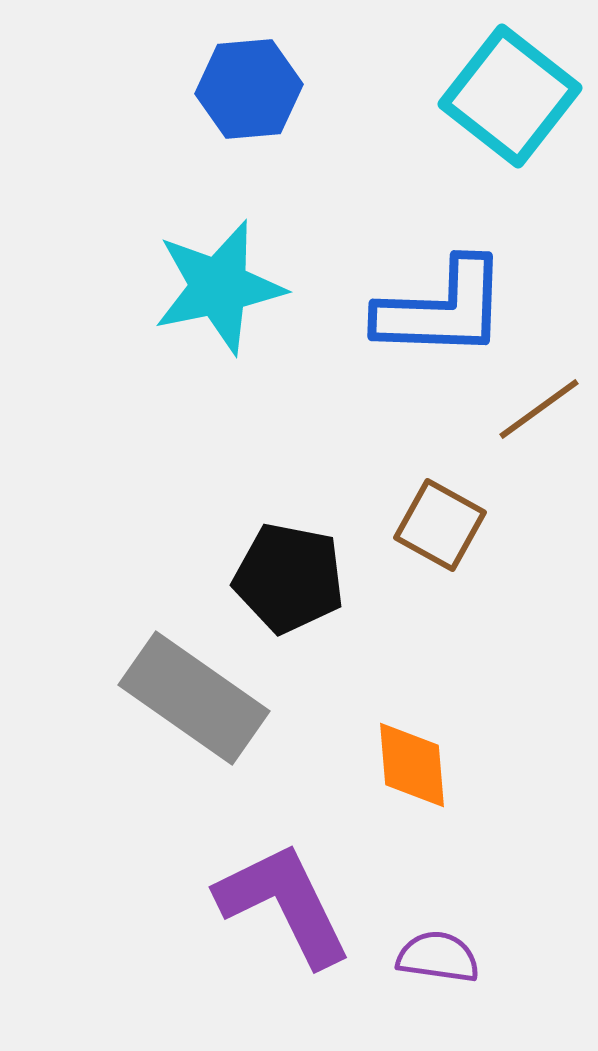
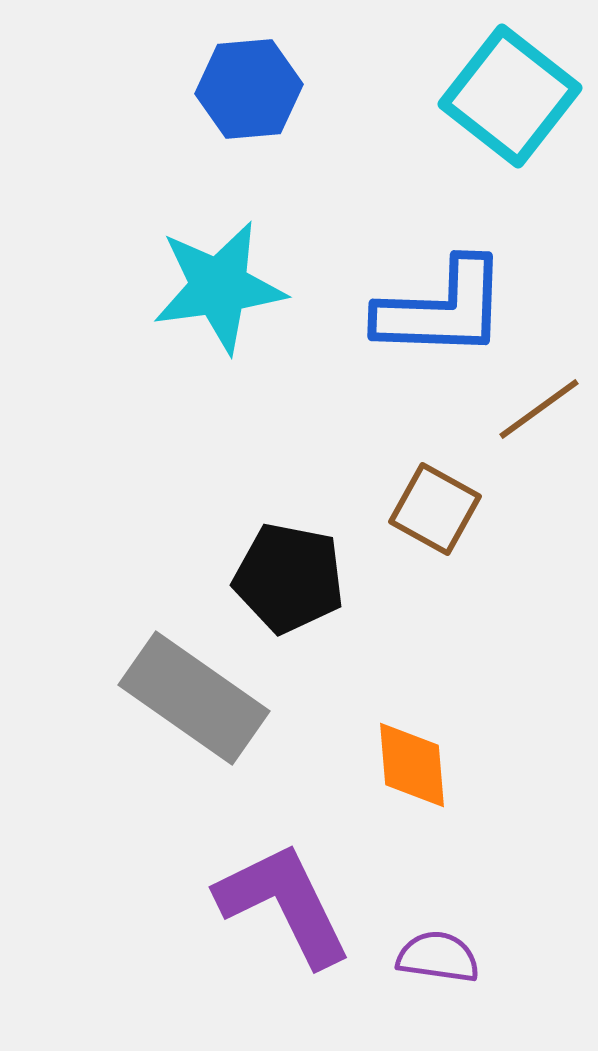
cyan star: rotated 4 degrees clockwise
brown square: moved 5 px left, 16 px up
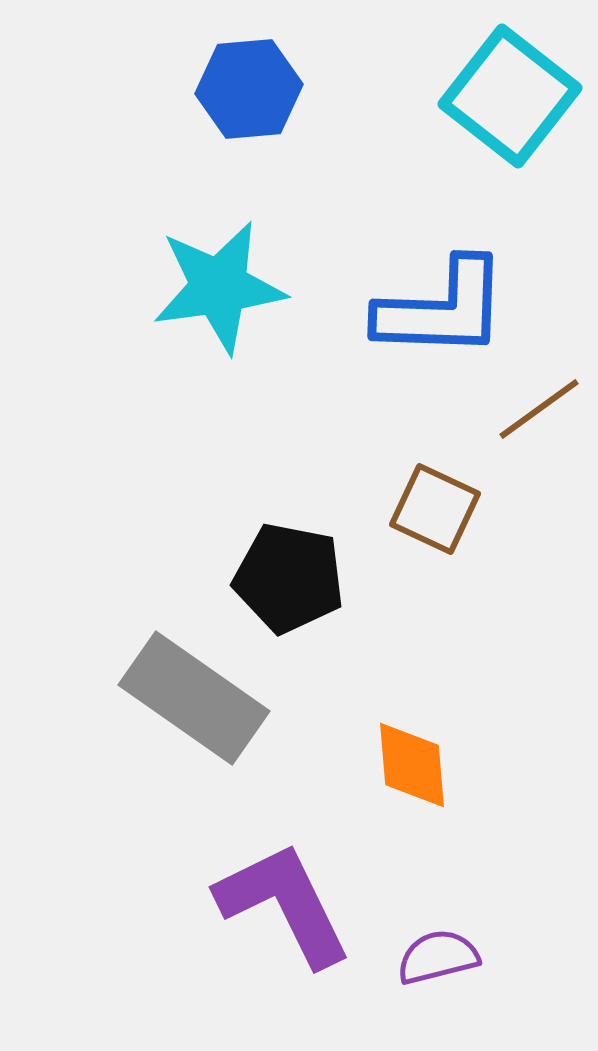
brown square: rotated 4 degrees counterclockwise
purple semicircle: rotated 22 degrees counterclockwise
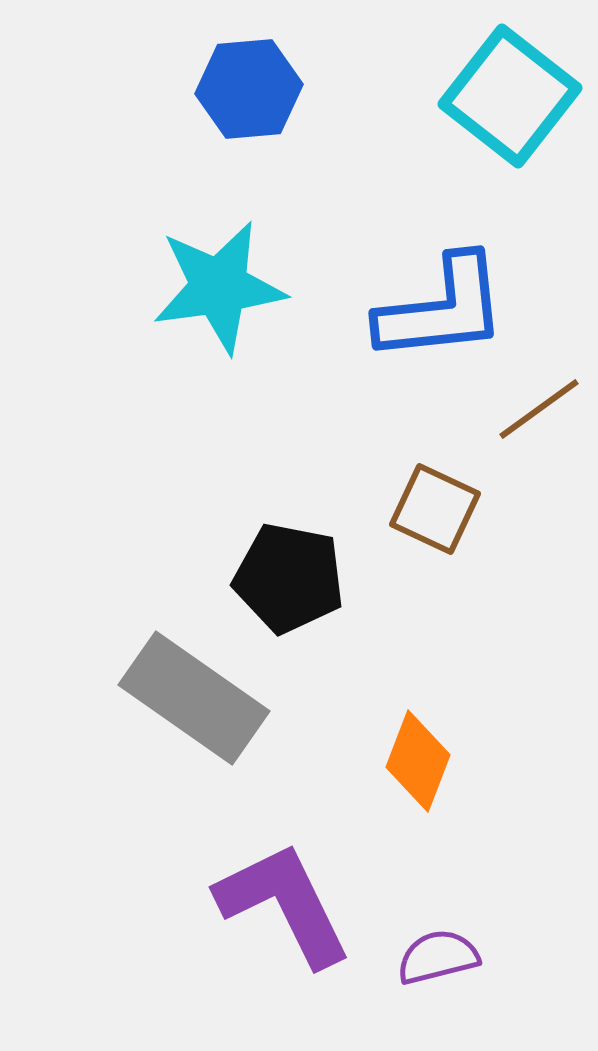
blue L-shape: rotated 8 degrees counterclockwise
orange diamond: moved 6 px right, 4 px up; rotated 26 degrees clockwise
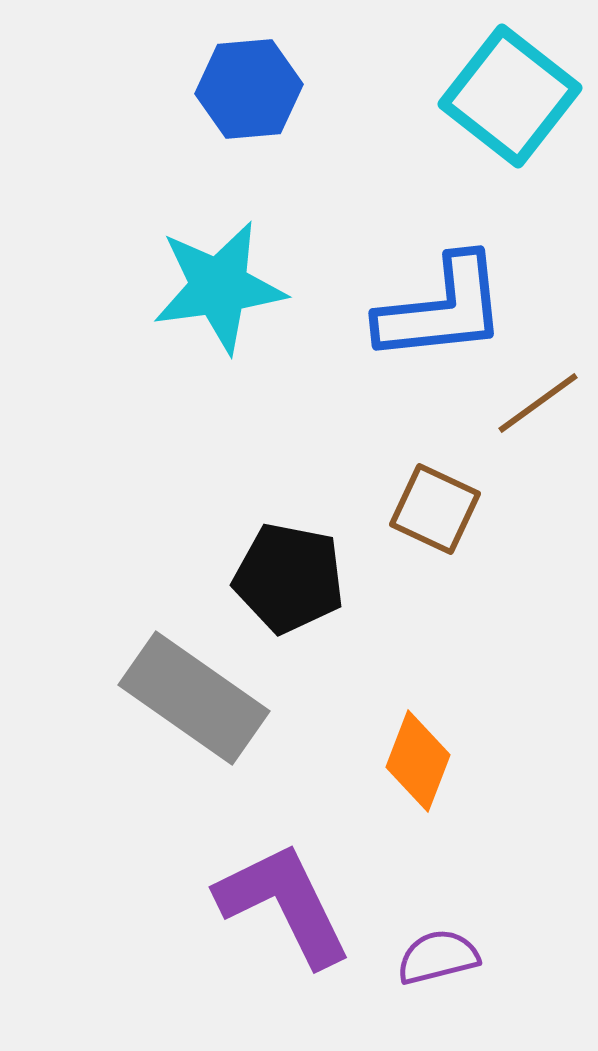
brown line: moved 1 px left, 6 px up
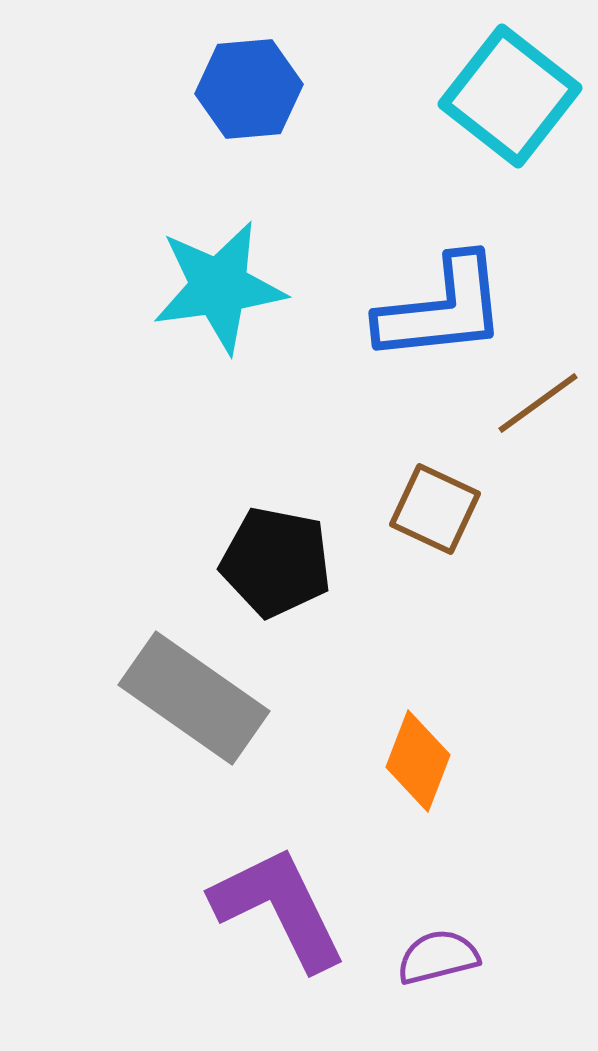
black pentagon: moved 13 px left, 16 px up
purple L-shape: moved 5 px left, 4 px down
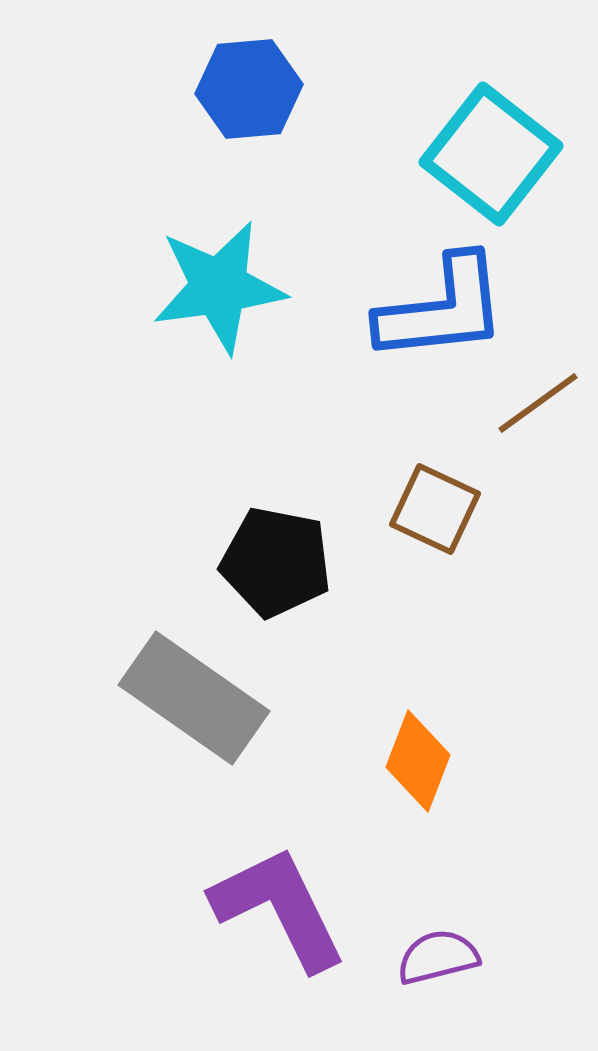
cyan square: moved 19 px left, 58 px down
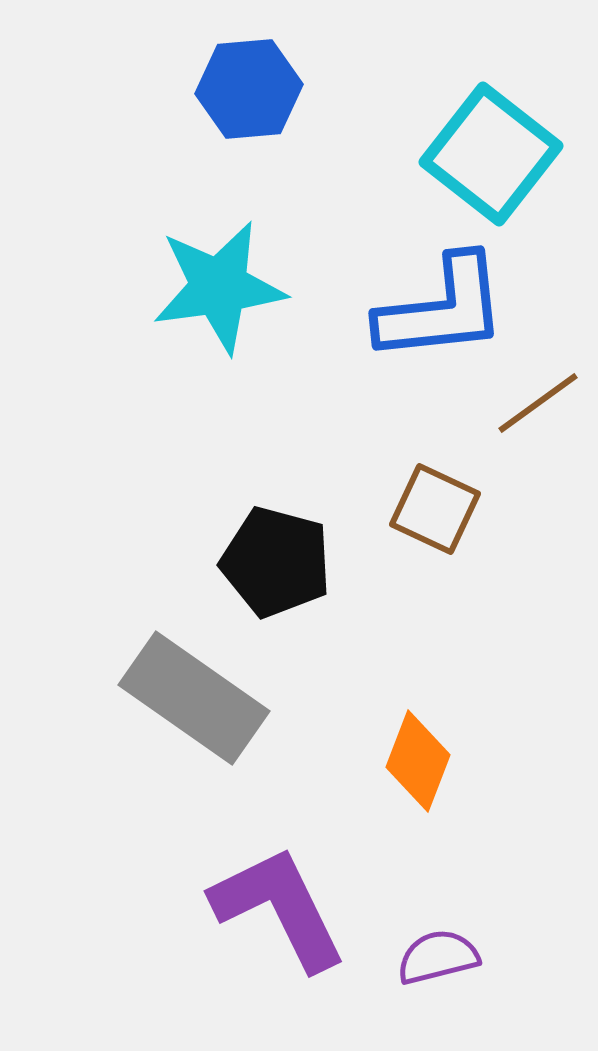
black pentagon: rotated 4 degrees clockwise
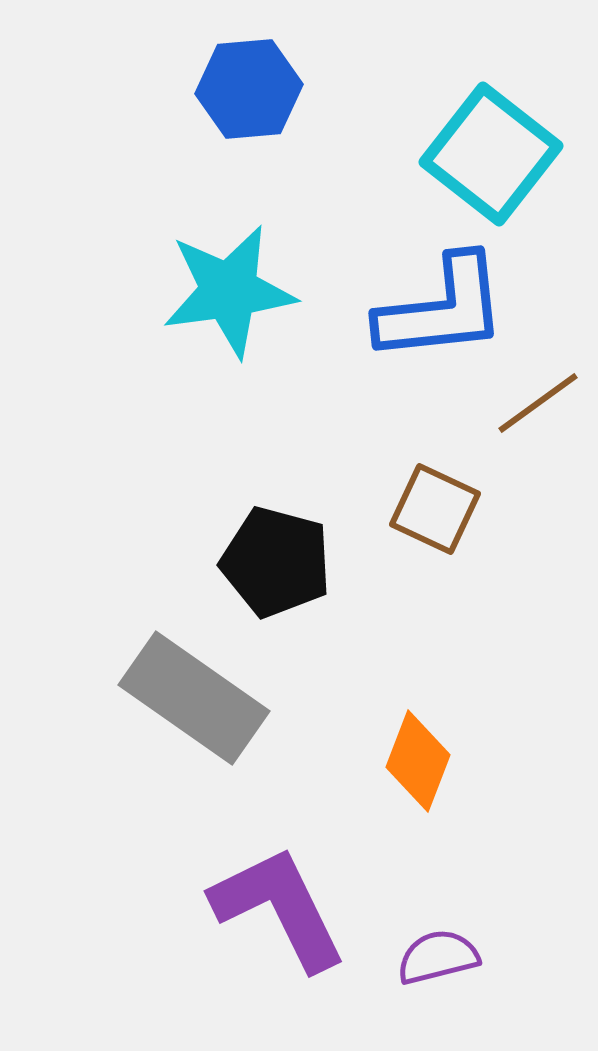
cyan star: moved 10 px right, 4 px down
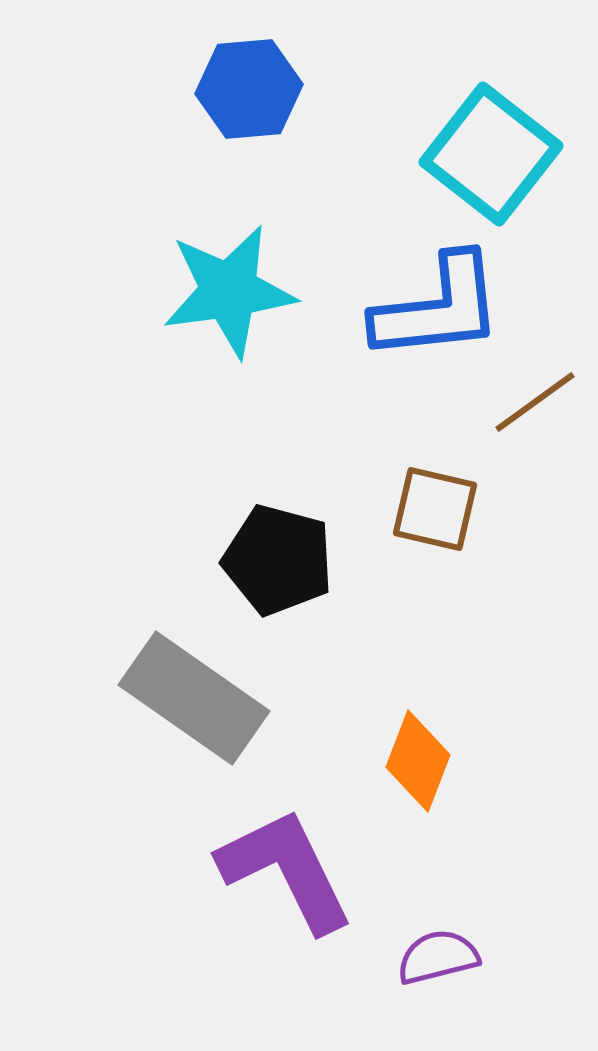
blue L-shape: moved 4 px left, 1 px up
brown line: moved 3 px left, 1 px up
brown square: rotated 12 degrees counterclockwise
black pentagon: moved 2 px right, 2 px up
purple L-shape: moved 7 px right, 38 px up
